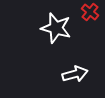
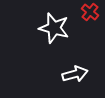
white star: moved 2 px left
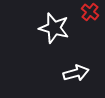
white arrow: moved 1 px right, 1 px up
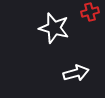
red cross: rotated 36 degrees clockwise
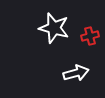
red cross: moved 24 px down
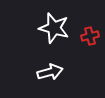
white arrow: moved 26 px left, 1 px up
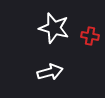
red cross: rotated 24 degrees clockwise
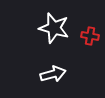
white arrow: moved 3 px right, 2 px down
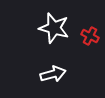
red cross: rotated 18 degrees clockwise
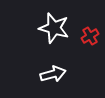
red cross: rotated 30 degrees clockwise
